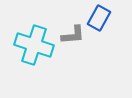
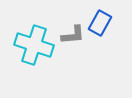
blue rectangle: moved 1 px right, 5 px down
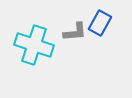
gray L-shape: moved 2 px right, 3 px up
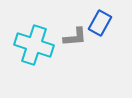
gray L-shape: moved 5 px down
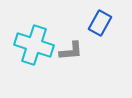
gray L-shape: moved 4 px left, 14 px down
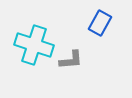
gray L-shape: moved 9 px down
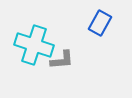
gray L-shape: moved 9 px left
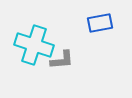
blue rectangle: rotated 50 degrees clockwise
